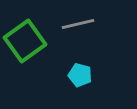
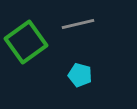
green square: moved 1 px right, 1 px down
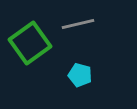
green square: moved 4 px right, 1 px down
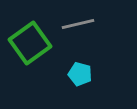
cyan pentagon: moved 1 px up
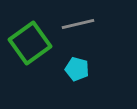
cyan pentagon: moved 3 px left, 5 px up
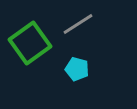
gray line: rotated 20 degrees counterclockwise
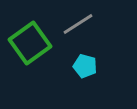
cyan pentagon: moved 8 px right, 3 px up
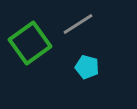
cyan pentagon: moved 2 px right, 1 px down
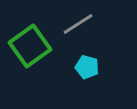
green square: moved 3 px down
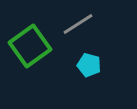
cyan pentagon: moved 2 px right, 2 px up
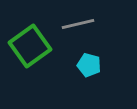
gray line: rotated 20 degrees clockwise
